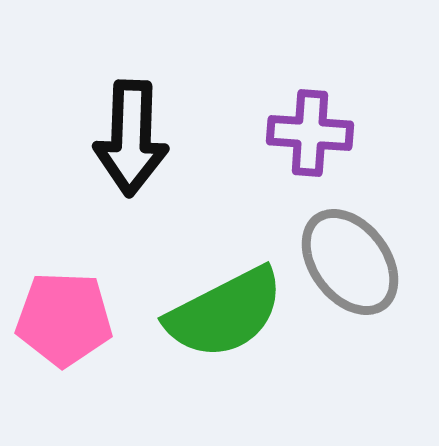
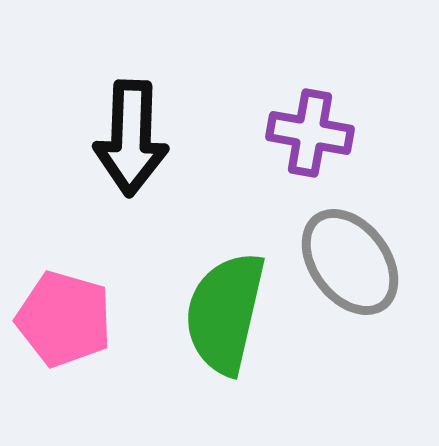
purple cross: rotated 6 degrees clockwise
green semicircle: rotated 130 degrees clockwise
pink pentagon: rotated 14 degrees clockwise
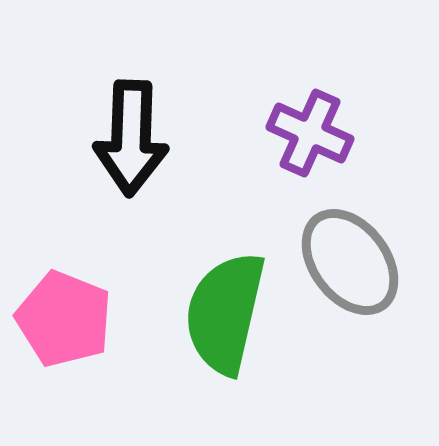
purple cross: rotated 14 degrees clockwise
pink pentagon: rotated 6 degrees clockwise
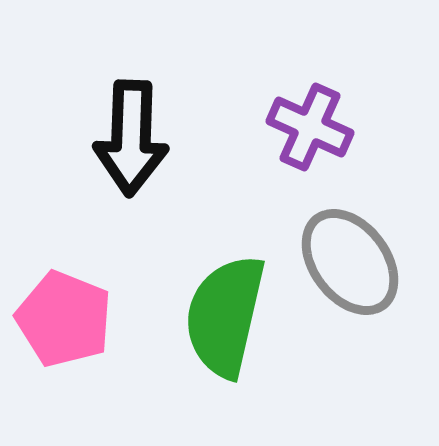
purple cross: moved 6 px up
green semicircle: moved 3 px down
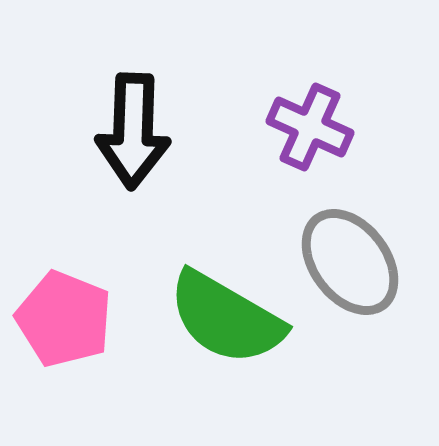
black arrow: moved 2 px right, 7 px up
green semicircle: moved 1 px right, 2 px down; rotated 73 degrees counterclockwise
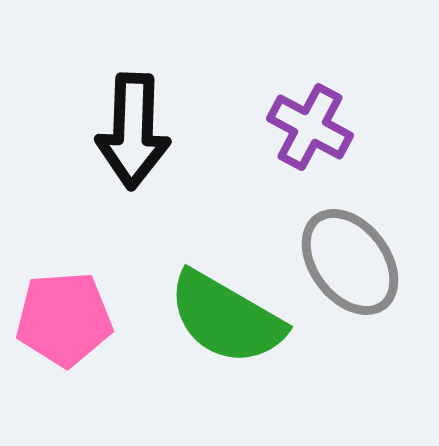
purple cross: rotated 4 degrees clockwise
pink pentagon: rotated 26 degrees counterclockwise
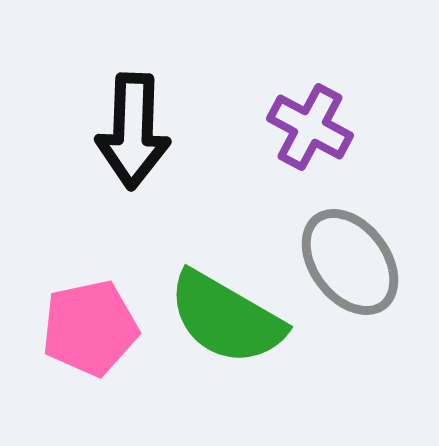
pink pentagon: moved 26 px right, 9 px down; rotated 8 degrees counterclockwise
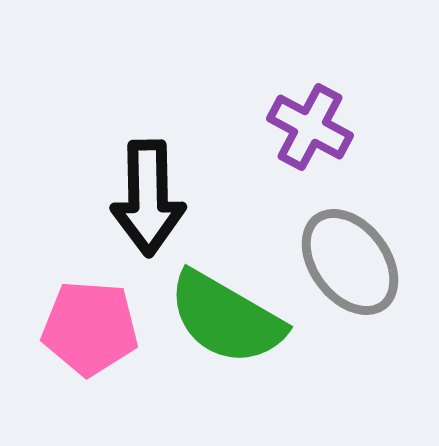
black arrow: moved 15 px right, 67 px down; rotated 3 degrees counterclockwise
pink pentagon: rotated 16 degrees clockwise
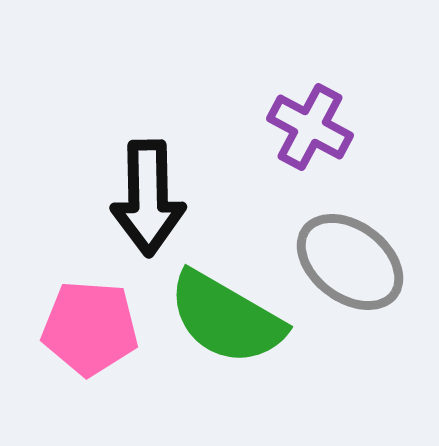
gray ellipse: rotated 16 degrees counterclockwise
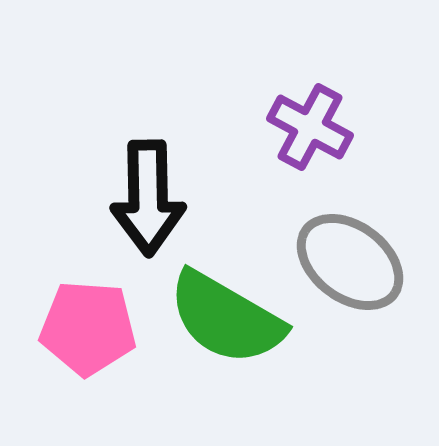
pink pentagon: moved 2 px left
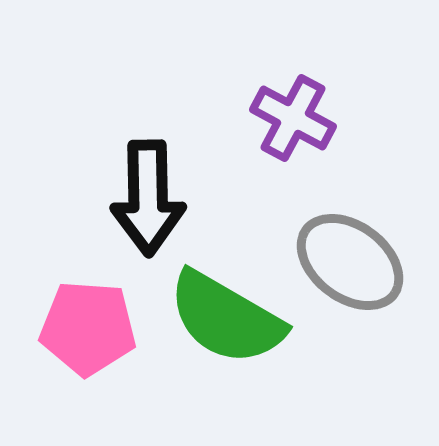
purple cross: moved 17 px left, 9 px up
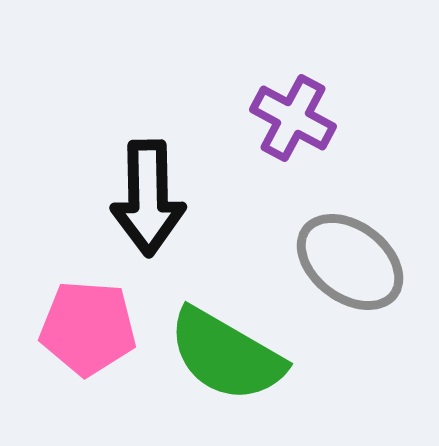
green semicircle: moved 37 px down
